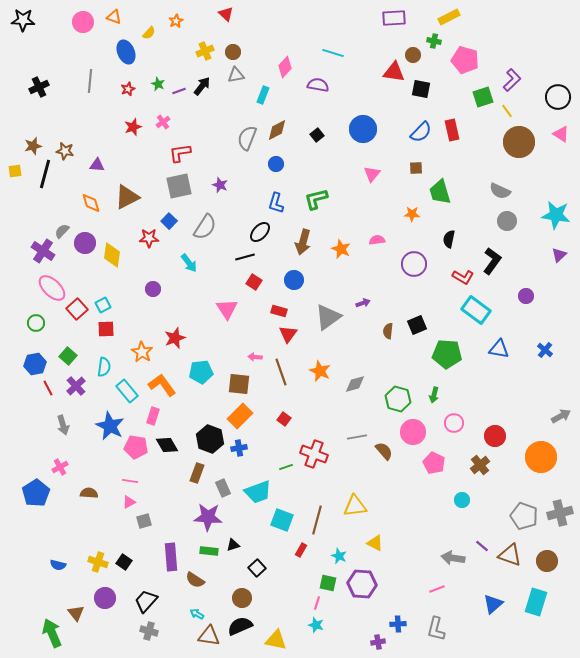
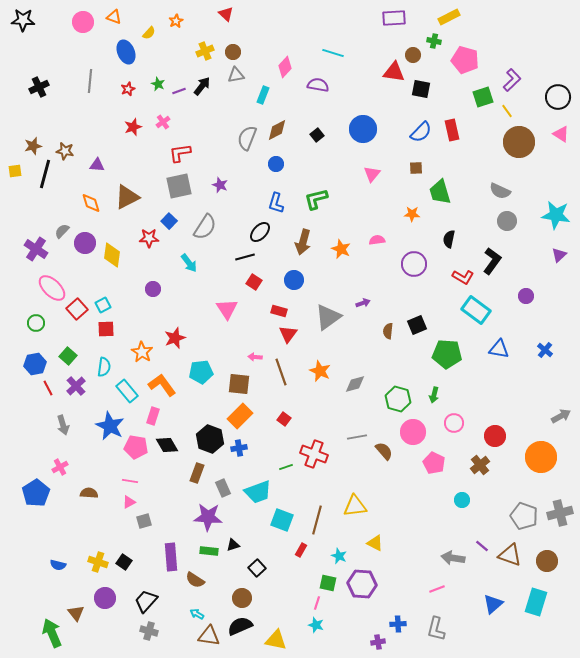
purple cross at (43, 251): moved 7 px left, 2 px up
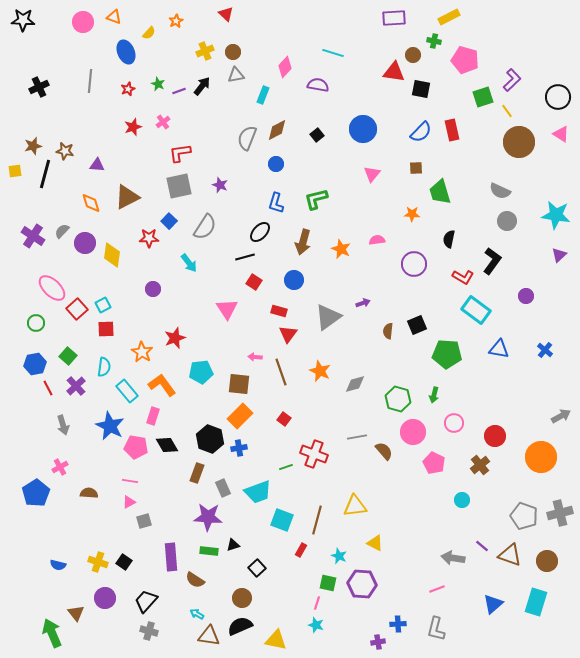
purple cross at (36, 249): moved 3 px left, 13 px up
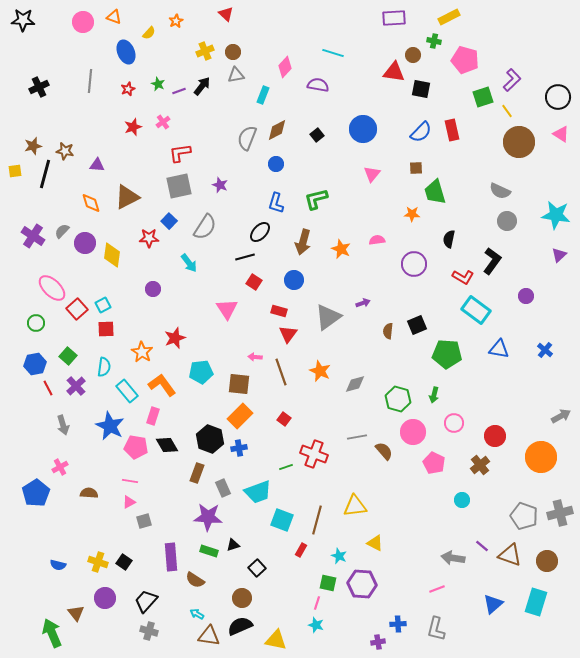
green trapezoid at (440, 192): moved 5 px left
green rectangle at (209, 551): rotated 12 degrees clockwise
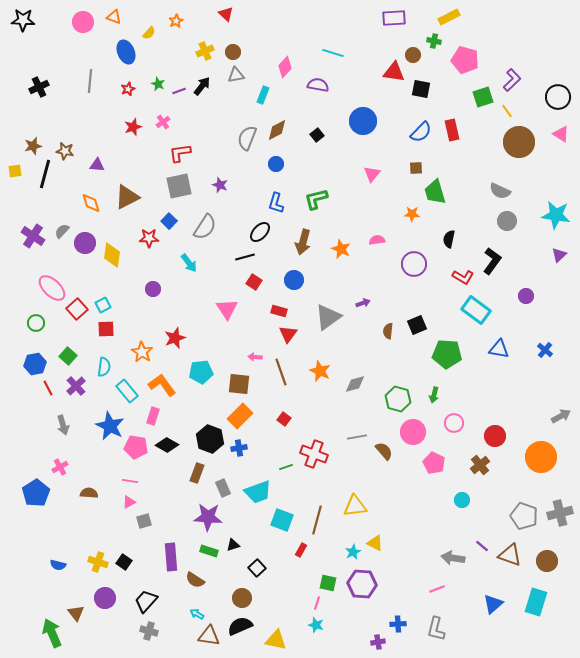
blue circle at (363, 129): moved 8 px up
black diamond at (167, 445): rotated 30 degrees counterclockwise
cyan star at (339, 556): moved 14 px right, 4 px up; rotated 21 degrees clockwise
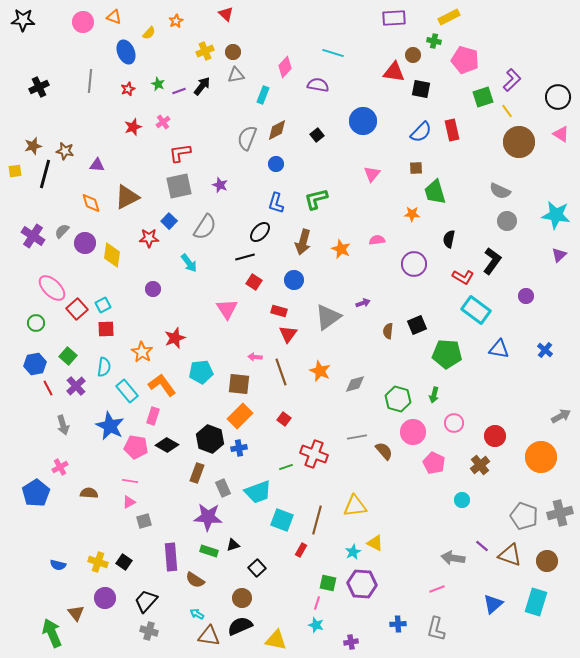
purple cross at (378, 642): moved 27 px left
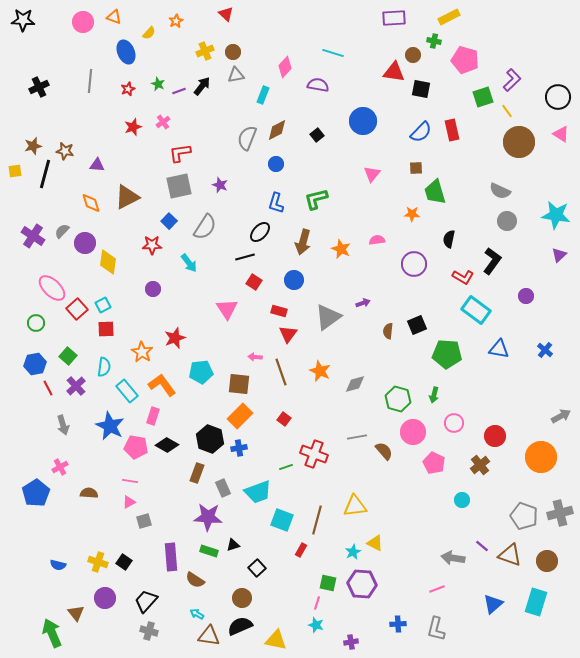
red star at (149, 238): moved 3 px right, 7 px down
yellow diamond at (112, 255): moved 4 px left, 7 px down
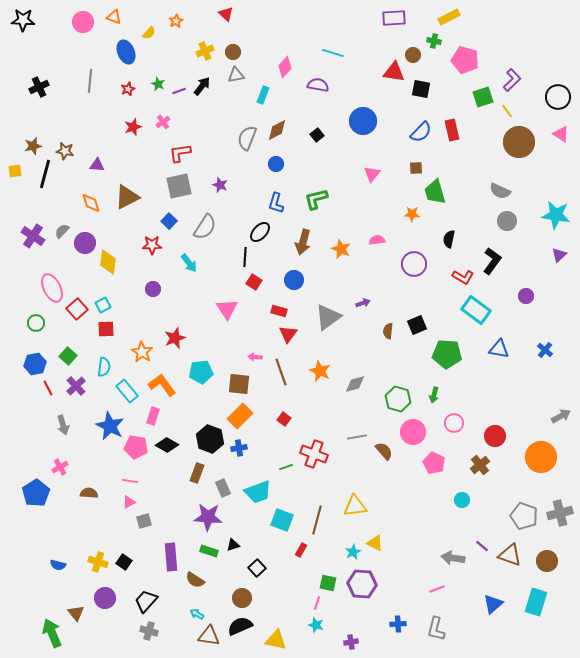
black line at (245, 257): rotated 72 degrees counterclockwise
pink ellipse at (52, 288): rotated 20 degrees clockwise
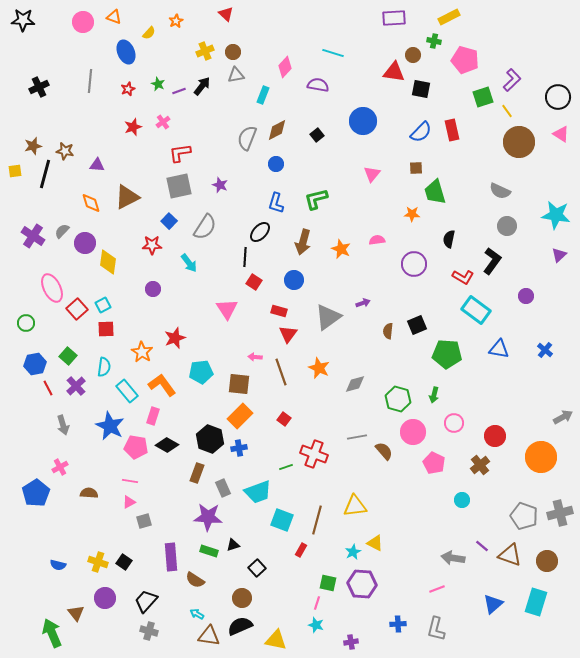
gray circle at (507, 221): moved 5 px down
green circle at (36, 323): moved 10 px left
orange star at (320, 371): moved 1 px left, 3 px up
gray arrow at (561, 416): moved 2 px right, 1 px down
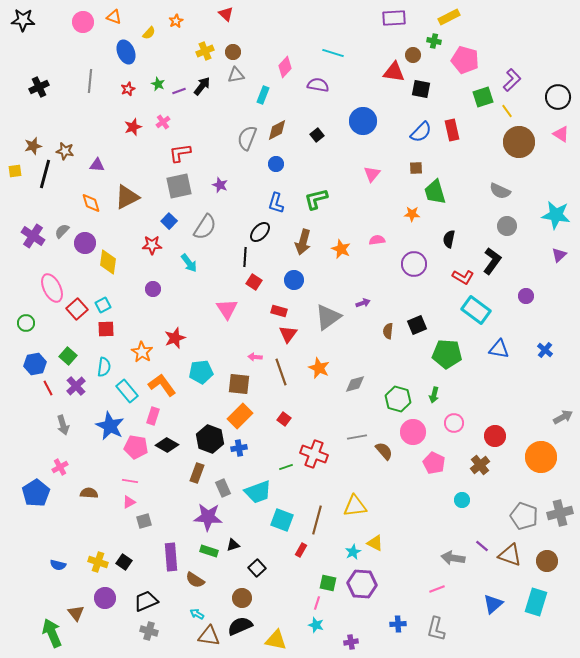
black trapezoid at (146, 601): rotated 25 degrees clockwise
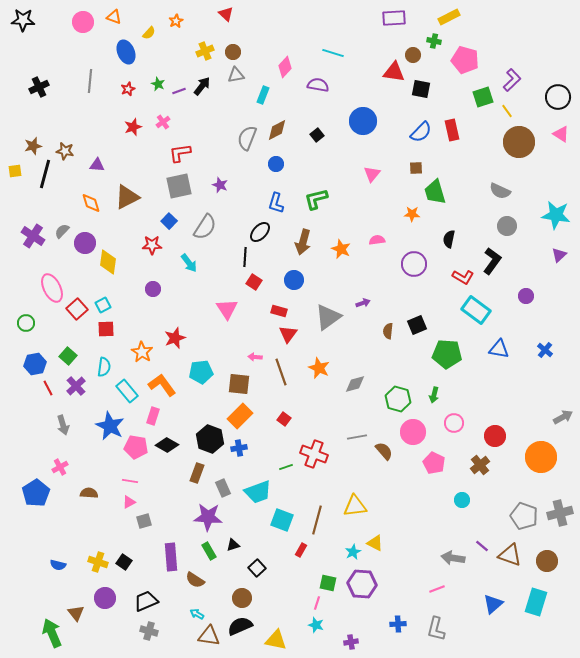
green rectangle at (209, 551): rotated 42 degrees clockwise
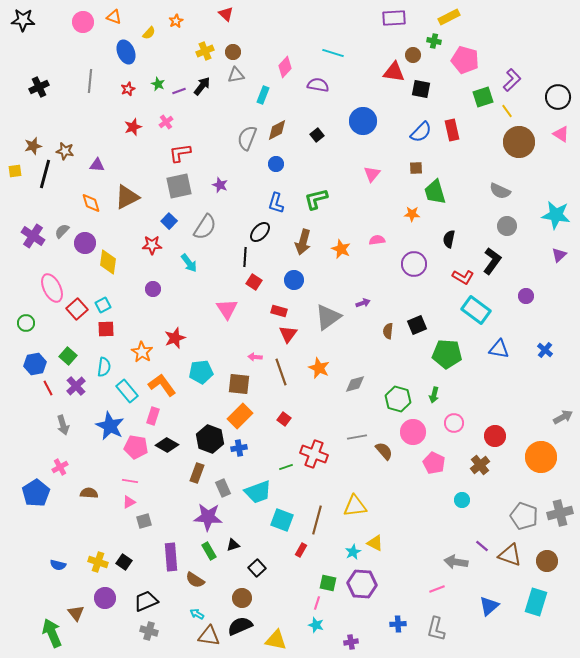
pink cross at (163, 122): moved 3 px right
gray arrow at (453, 558): moved 3 px right, 4 px down
blue triangle at (493, 604): moved 4 px left, 2 px down
